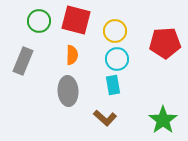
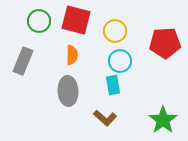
cyan circle: moved 3 px right, 2 px down
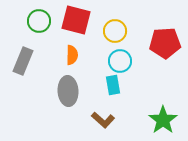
brown L-shape: moved 2 px left, 2 px down
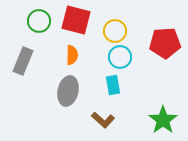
cyan circle: moved 4 px up
gray ellipse: rotated 16 degrees clockwise
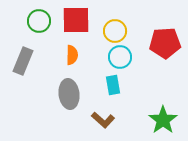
red square: rotated 16 degrees counterclockwise
gray ellipse: moved 1 px right, 3 px down; rotated 20 degrees counterclockwise
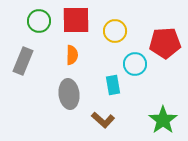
cyan circle: moved 15 px right, 7 px down
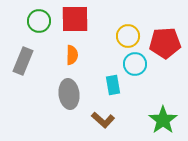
red square: moved 1 px left, 1 px up
yellow circle: moved 13 px right, 5 px down
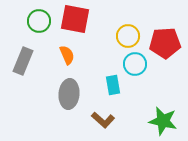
red square: rotated 12 degrees clockwise
orange semicircle: moved 5 px left; rotated 24 degrees counterclockwise
gray ellipse: rotated 12 degrees clockwise
green star: moved 1 px down; rotated 24 degrees counterclockwise
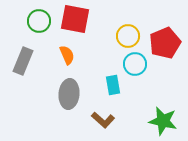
red pentagon: rotated 20 degrees counterclockwise
